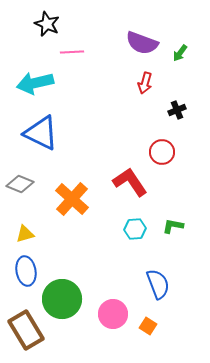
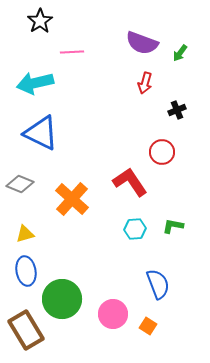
black star: moved 7 px left, 3 px up; rotated 15 degrees clockwise
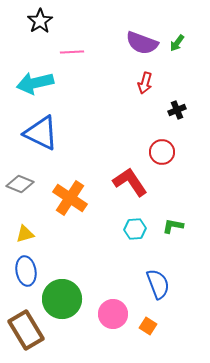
green arrow: moved 3 px left, 10 px up
orange cross: moved 2 px left, 1 px up; rotated 8 degrees counterclockwise
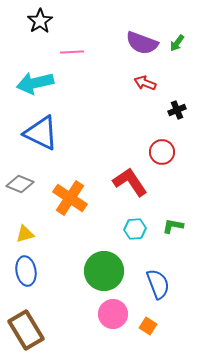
red arrow: rotated 95 degrees clockwise
green circle: moved 42 px right, 28 px up
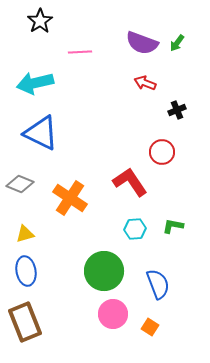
pink line: moved 8 px right
orange square: moved 2 px right, 1 px down
brown rectangle: moved 1 px left, 8 px up; rotated 9 degrees clockwise
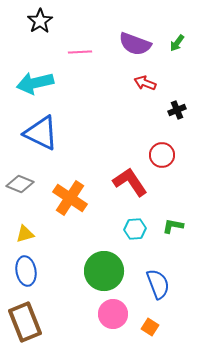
purple semicircle: moved 7 px left, 1 px down
red circle: moved 3 px down
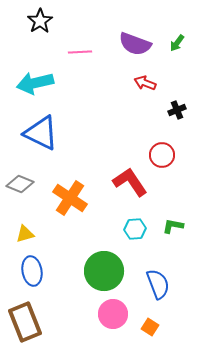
blue ellipse: moved 6 px right
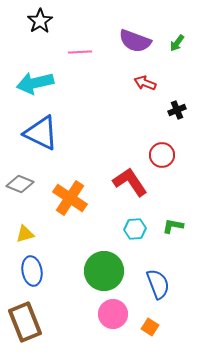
purple semicircle: moved 3 px up
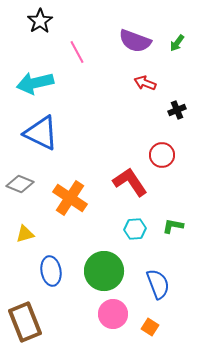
pink line: moved 3 px left; rotated 65 degrees clockwise
blue ellipse: moved 19 px right
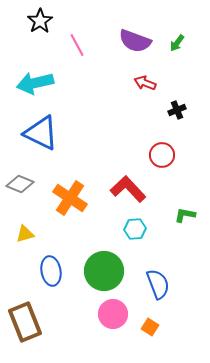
pink line: moved 7 px up
red L-shape: moved 2 px left, 7 px down; rotated 9 degrees counterclockwise
green L-shape: moved 12 px right, 11 px up
